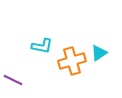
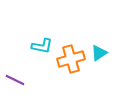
orange cross: moved 1 px left, 2 px up
purple line: moved 2 px right
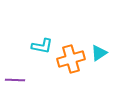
purple line: rotated 24 degrees counterclockwise
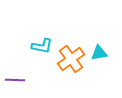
cyan triangle: rotated 24 degrees clockwise
orange cross: rotated 20 degrees counterclockwise
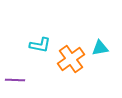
cyan L-shape: moved 2 px left, 1 px up
cyan triangle: moved 1 px right, 5 px up
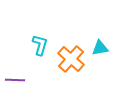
cyan L-shape: rotated 85 degrees counterclockwise
orange cross: rotated 12 degrees counterclockwise
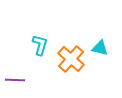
cyan triangle: rotated 24 degrees clockwise
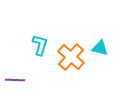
orange cross: moved 2 px up
